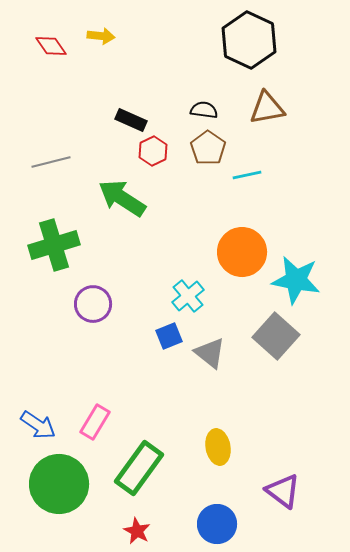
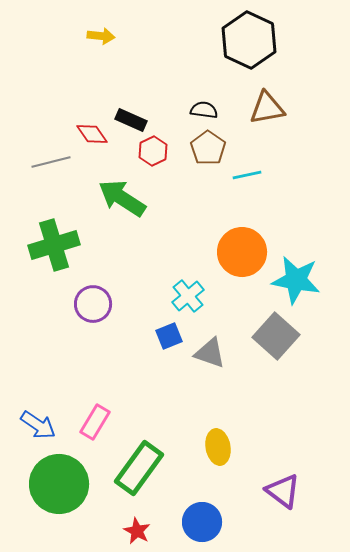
red diamond: moved 41 px right, 88 px down
gray triangle: rotated 20 degrees counterclockwise
blue circle: moved 15 px left, 2 px up
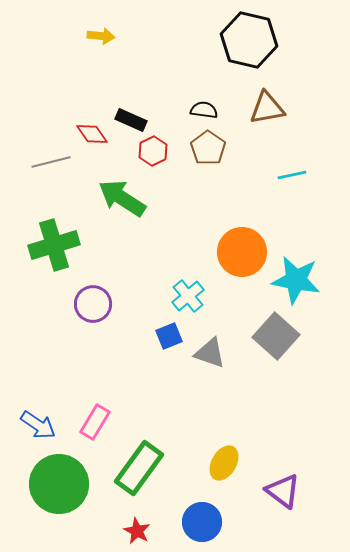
black hexagon: rotated 12 degrees counterclockwise
cyan line: moved 45 px right
yellow ellipse: moved 6 px right, 16 px down; rotated 40 degrees clockwise
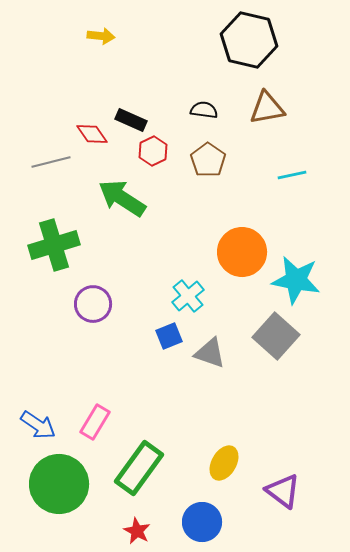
brown pentagon: moved 12 px down
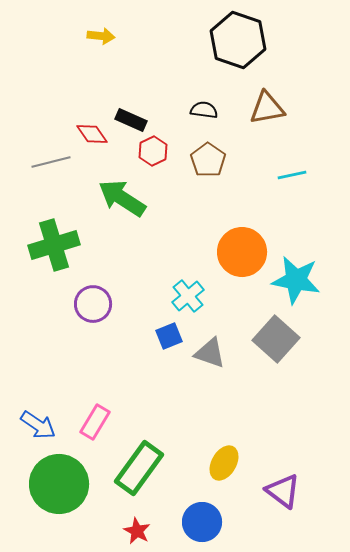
black hexagon: moved 11 px left; rotated 6 degrees clockwise
gray square: moved 3 px down
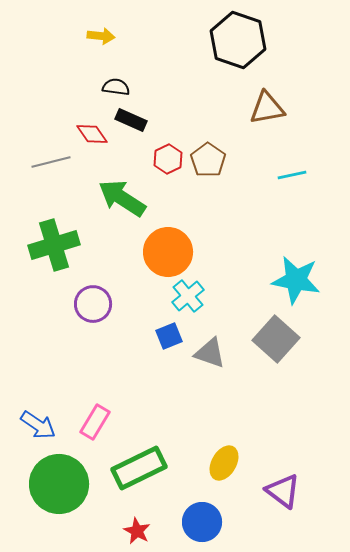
black semicircle: moved 88 px left, 23 px up
red hexagon: moved 15 px right, 8 px down
orange circle: moved 74 px left
green rectangle: rotated 28 degrees clockwise
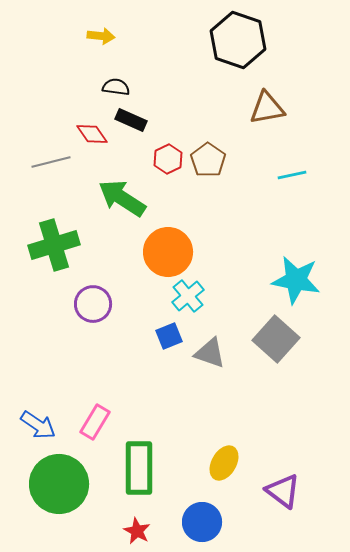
green rectangle: rotated 64 degrees counterclockwise
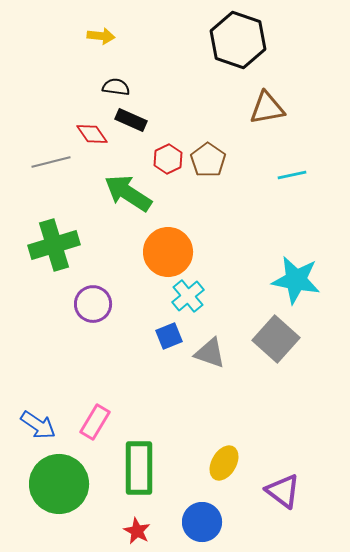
green arrow: moved 6 px right, 5 px up
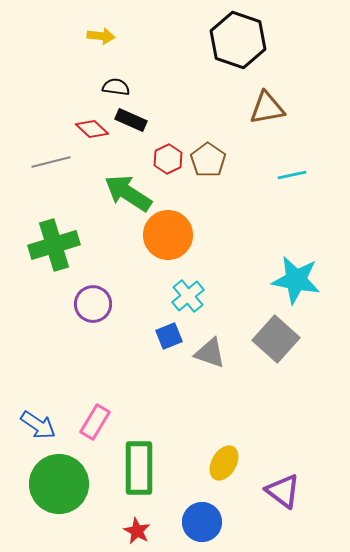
red diamond: moved 5 px up; rotated 12 degrees counterclockwise
orange circle: moved 17 px up
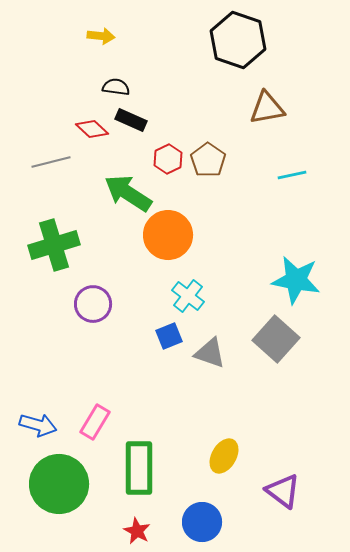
cyan cross: rotated 12 degrees counterclockwise
blue arrow: rotated 18 degrees counterclockwise
yellow ellipse: moved 7 px up
